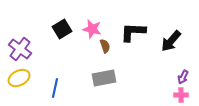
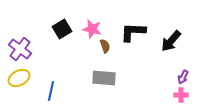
gray rectangle: rotated 15 degrees clockwise
blue line: moved 4 px left, 3 px down
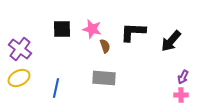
black square: rotated 30 degrees clockwise
blue line: moved 5 px right, 3 px up
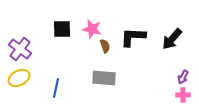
black L-shape: moved 5 px down
black arrow: moved 1 px right, 2 px up
pink cross: moved 2 px right
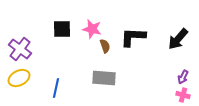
black arrow: moved 6 px right
pink cross: rotated 16 degrees clockwise
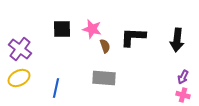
black arrow: moved 1 px left, 1 px down; rotated 35 degrees counterclockwise
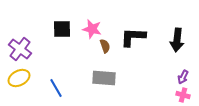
blue line: rotated 42 degrees counterclockwise
